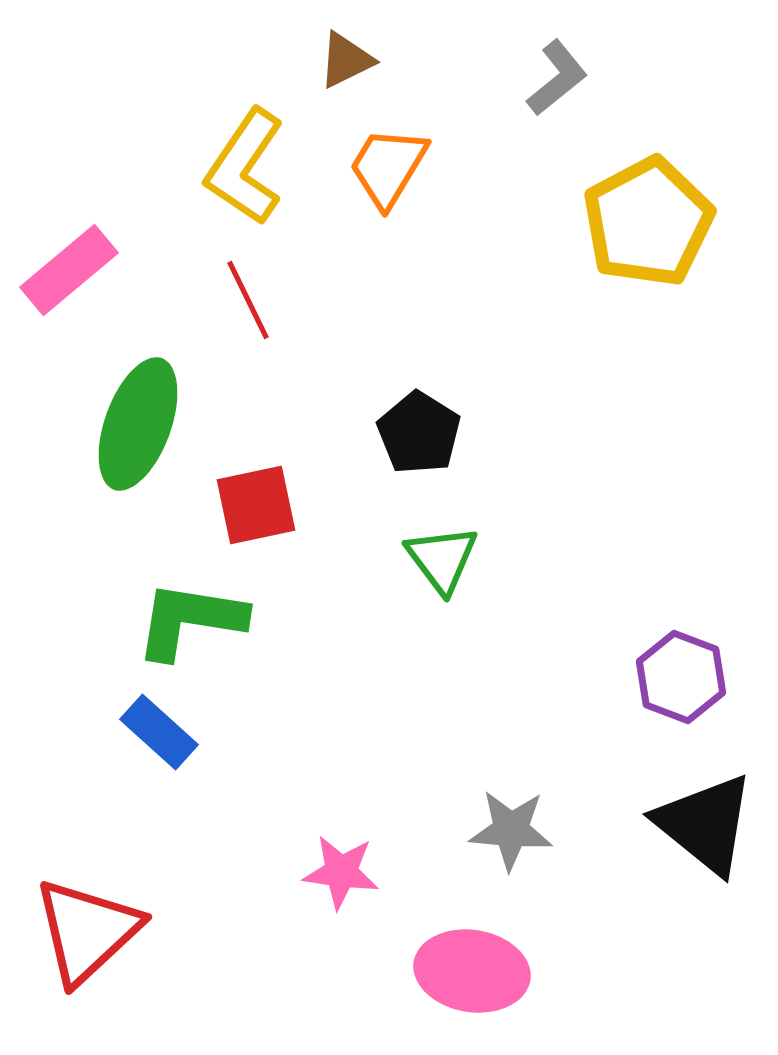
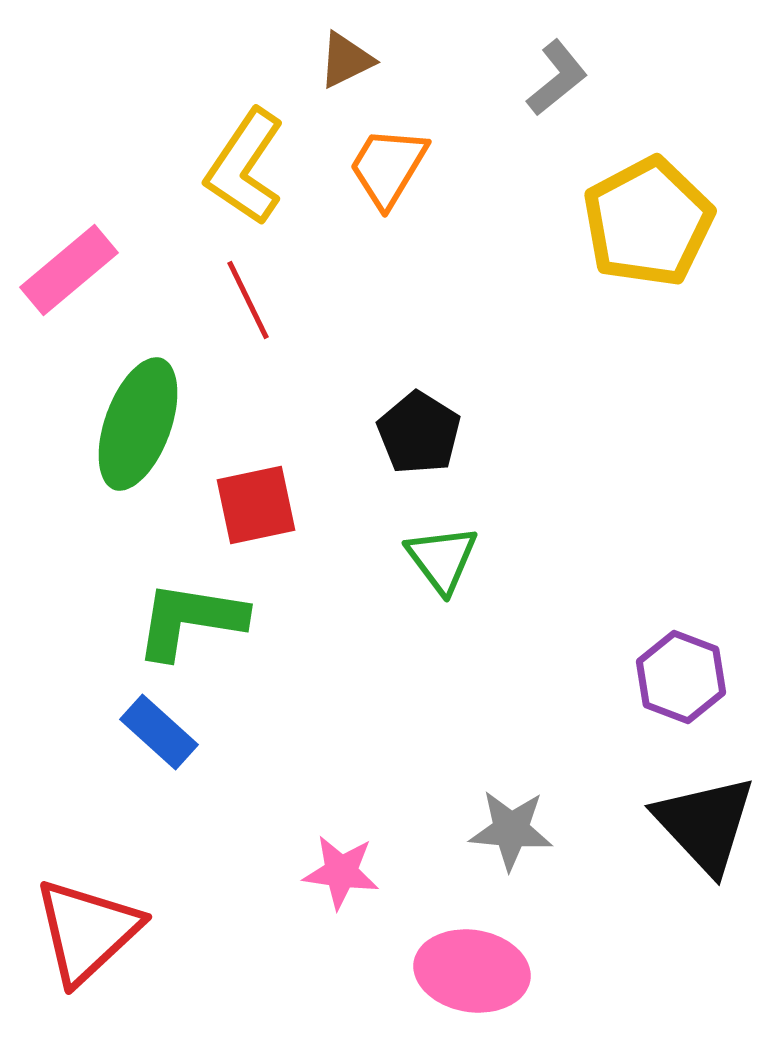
black triangle: rotated 8 degrees clockwise
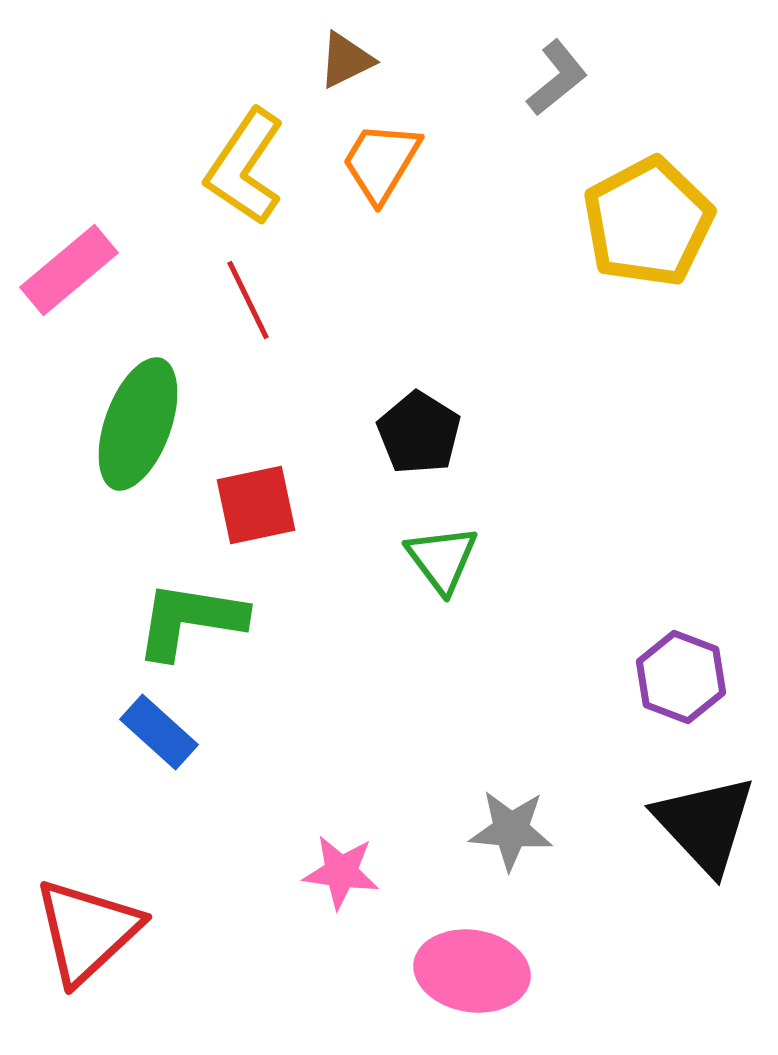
orange trapezoid: moved 7 px left, 5 px up
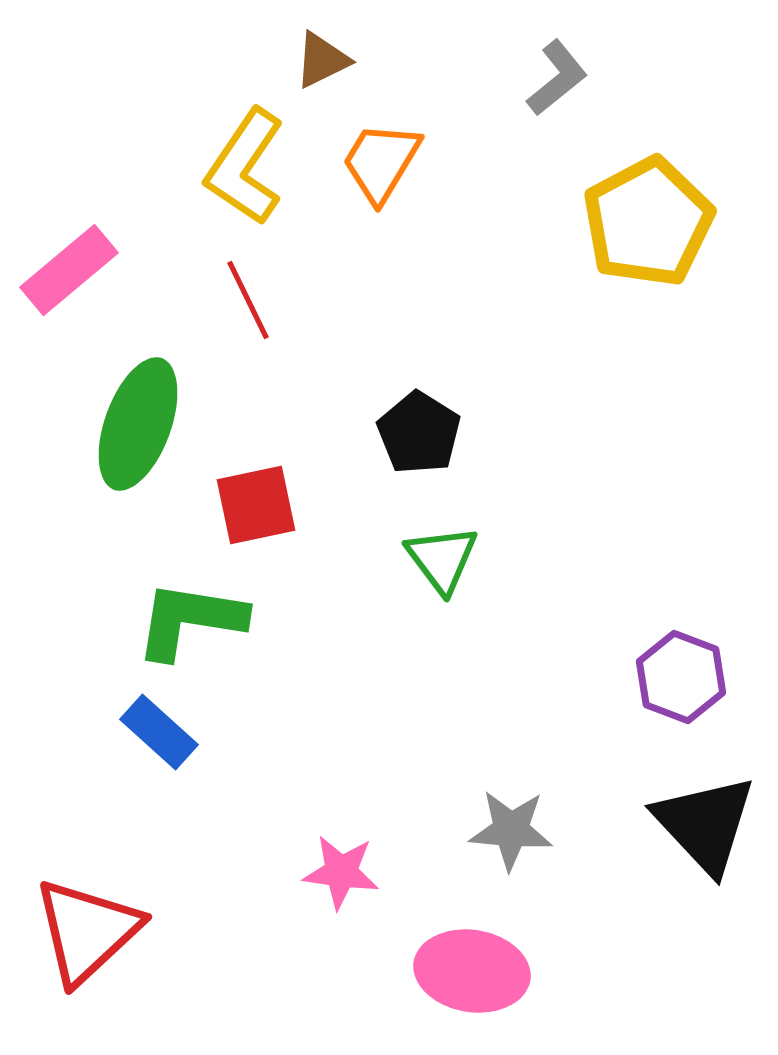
brown triangle: moved 24 px left
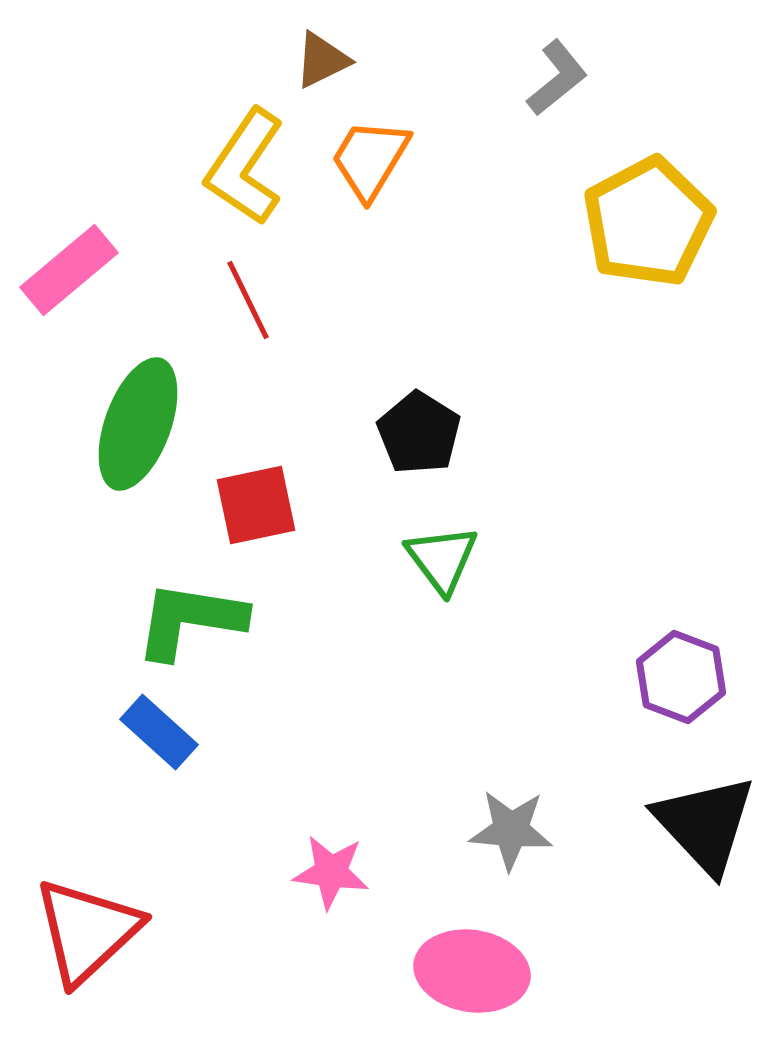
orange trapezoid: moved 11 px left, 3 px up
pink star: moved 10 px left
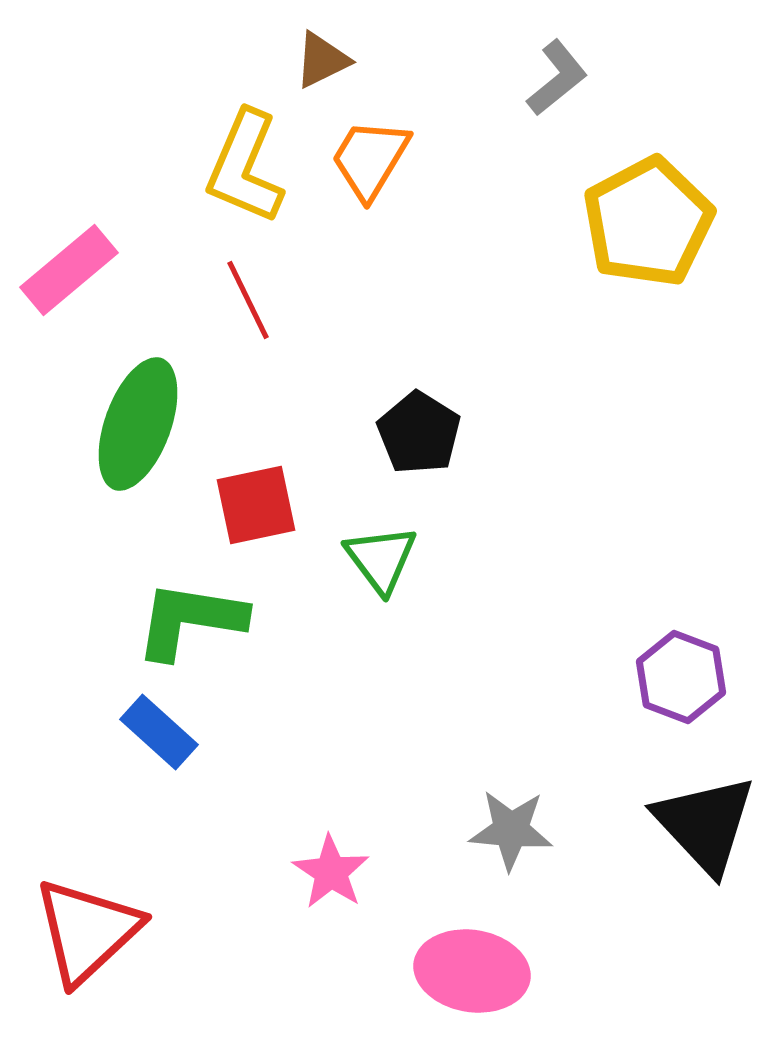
yellow L-shape: rotated 11 degrees counterclockwise
green triangle: moved 61 px left
pink star: rotated 26 degrees clockwise
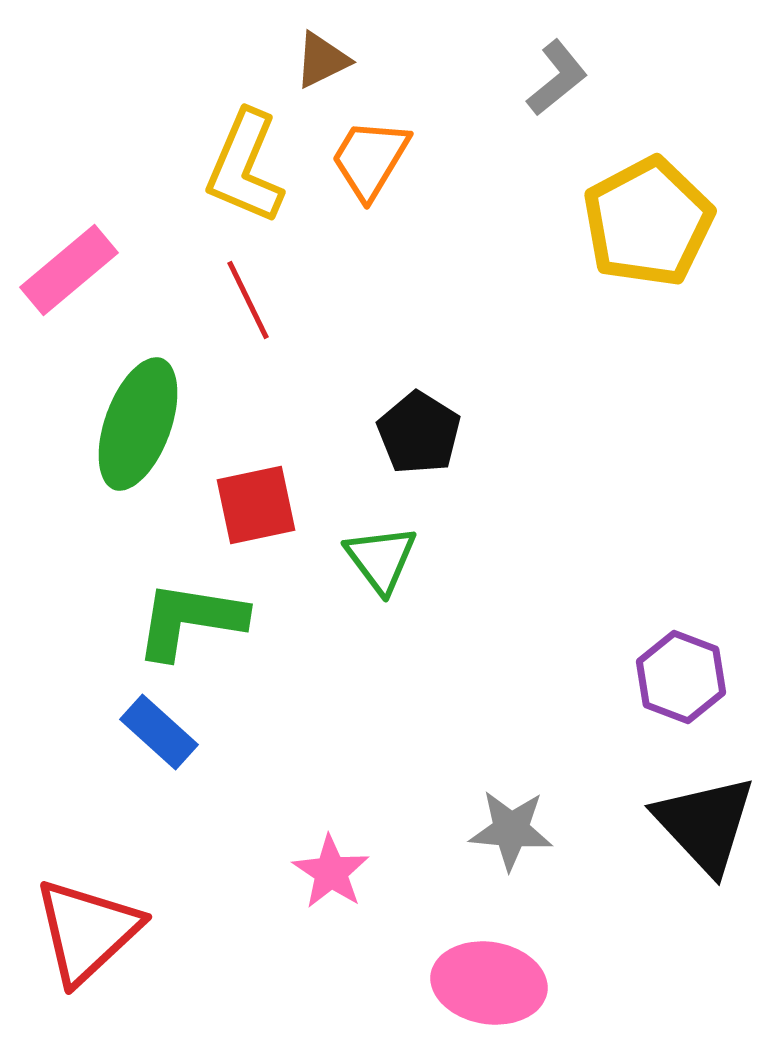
pink ellipse: moved 17 px right, 12 px down
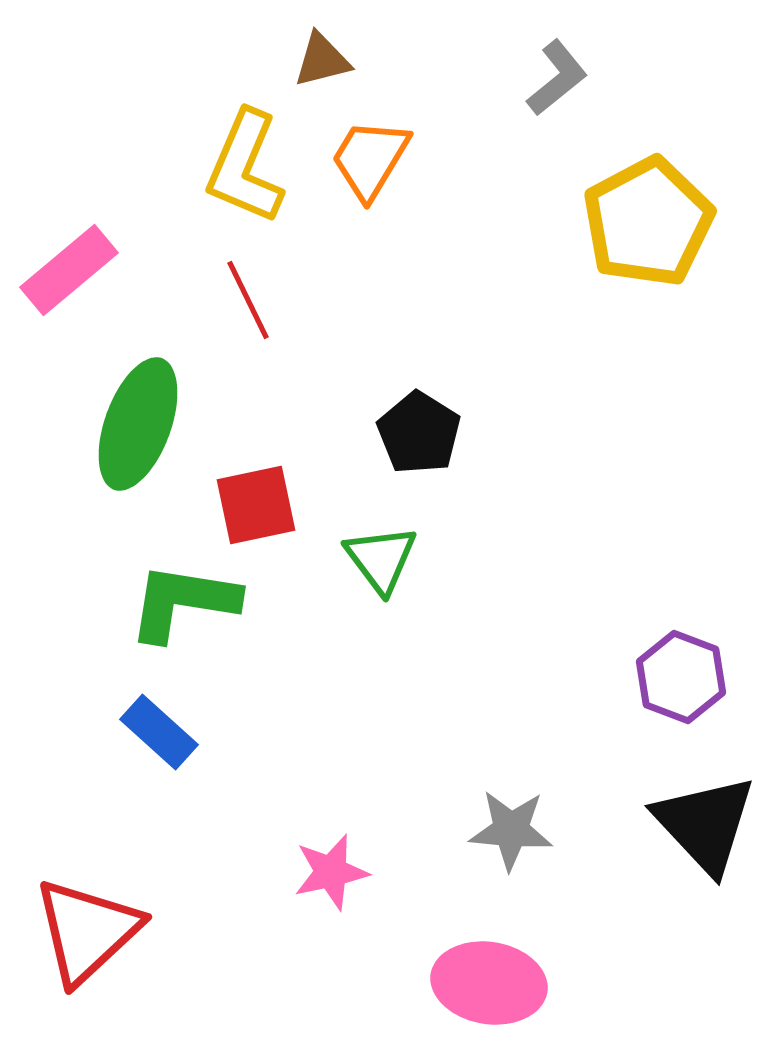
brown triangle: rotated 12 degrees clockwise
green L-shape: moved 7 px left, 18 px up
pink star: rotated 26 degrees clockwise
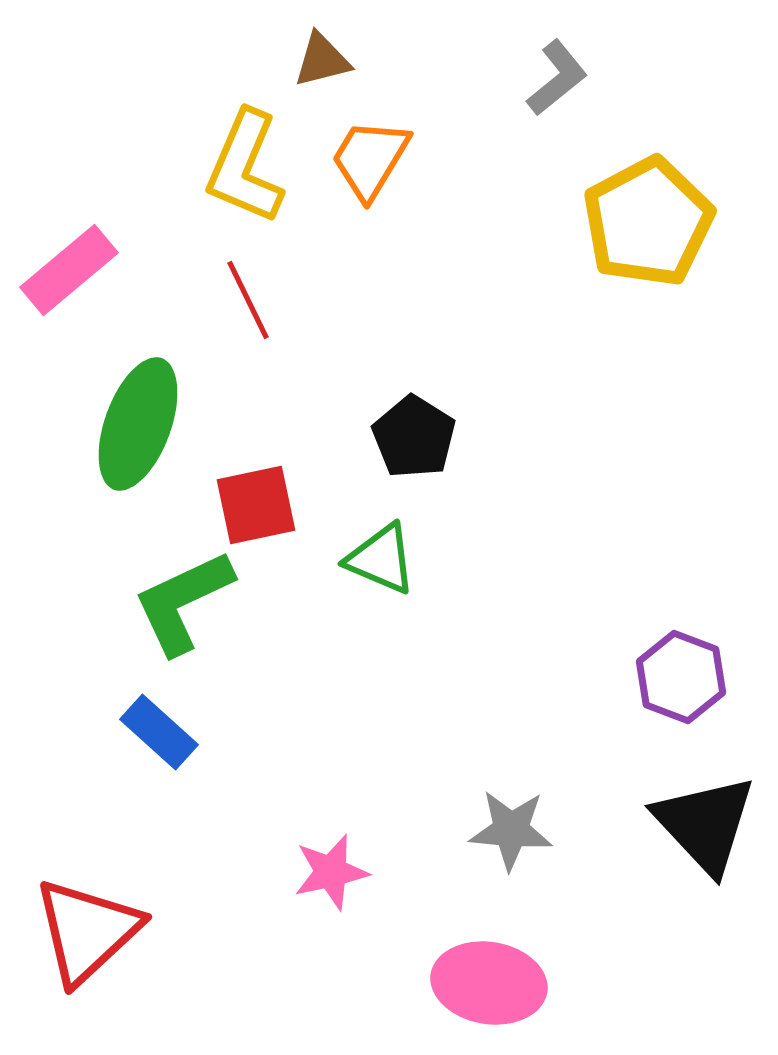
black pentagon: moved 5 px left, 4 px down
green triangle: rotated 30 degrees counterclockwise
green L-shape: rotated 34 degrees counterclockwise
